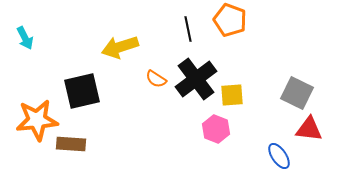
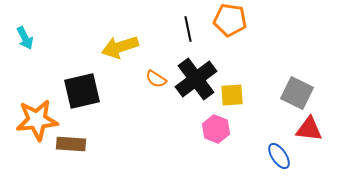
orange pentagon: rotated 12 degrees counterclockwise
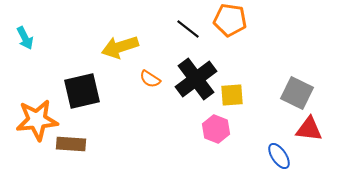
black line: rotated 40 degrees counterclockwise
orange semicircle: moved 6 px left
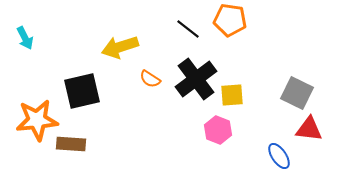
pink hexagon: moved 2 px right, 1 px down
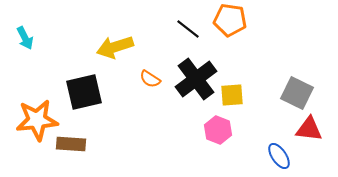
yellow arrow: moved 5 px left
black square: moved 2 px right, 1 px down
